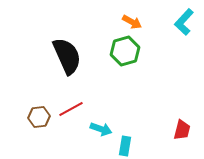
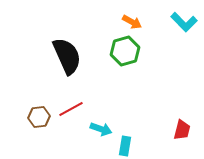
cyan L-shape: rotated 88 degrees counterclockwise
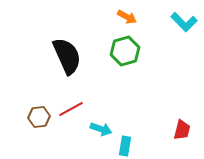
orange arrow: moved 5 px left, 5 px up
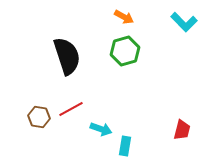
orange arrow: moved 3 px left
black semicircle: rotated 6 degrees clockwise
brown hexagon: rotated 15 degrees clockwise
